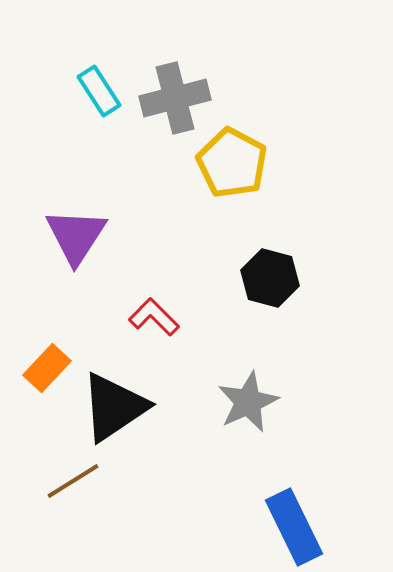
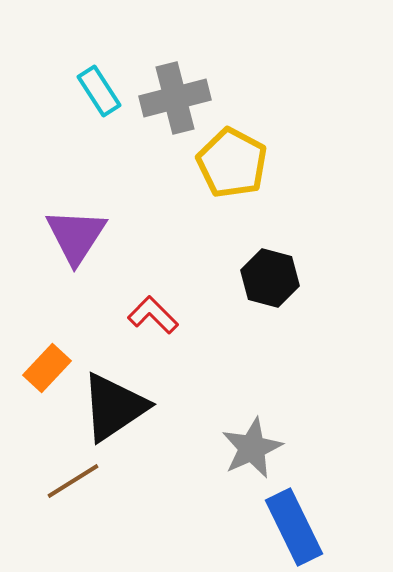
red L-shape: moved 1 px left, 2 px up
gray star: moved 4 px right, 46 px down
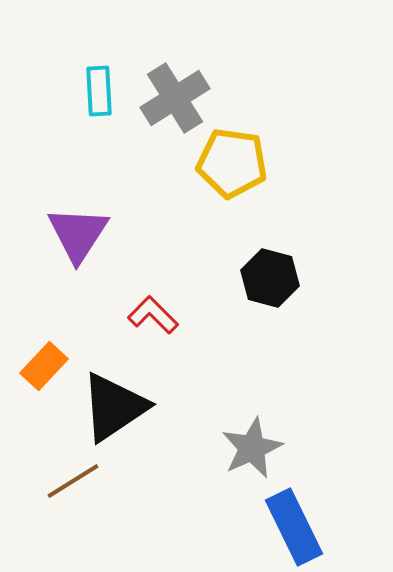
cyan rectangle: rotated 30 degrees clockwise
gray cross: rotated 18 degrees counterclockwise
yellow pentagon: rotated 20 degrees counterclockwise
purple triangle: moved 2 px right, 2 px up
orange rectangle: moved 3 px left, 2 px up
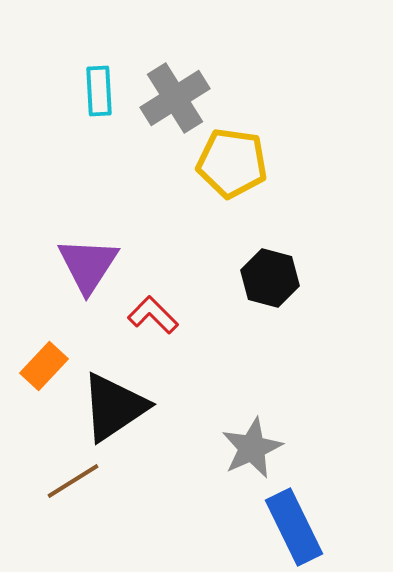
purple triangle: moved 10 px right, 31 px down
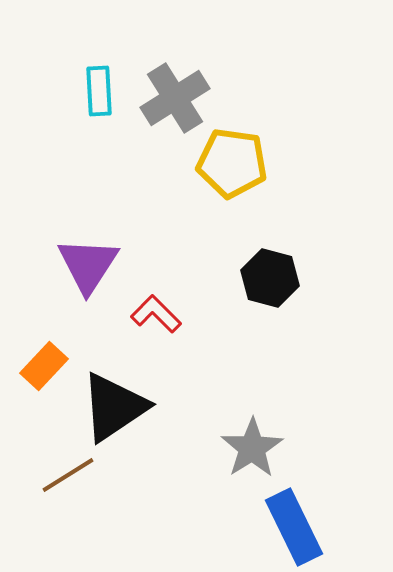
red L-shape: moved 3 px right, 1 px up
gray star: rotated 8 degrees counterclockwise
brown line: moved 5 px left, 6 px up
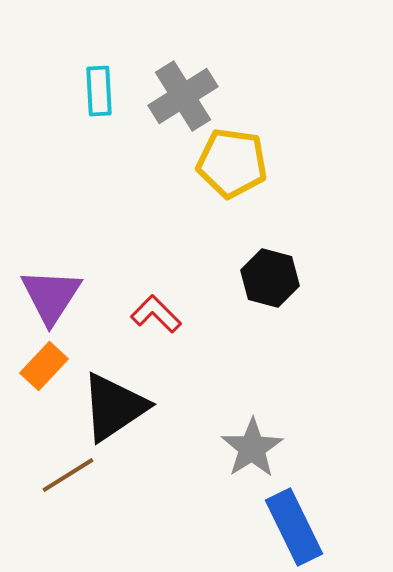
gray cross: moved 8 px right, 2 px up
purple triangle: moved 37 px left, 31 px down
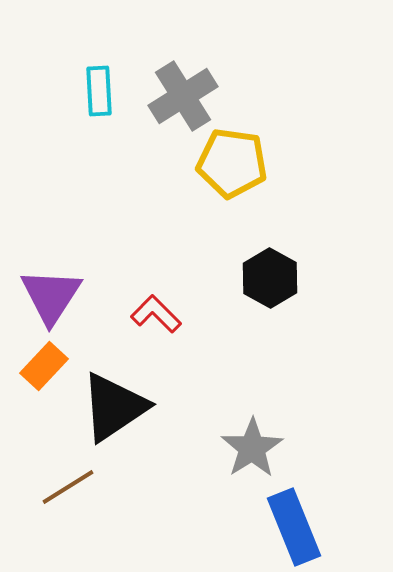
black hexagon: rotated 14 degrees clockwise
brown line: moved 12 px down
blue rectangle: rotated 4 degrees clockwise
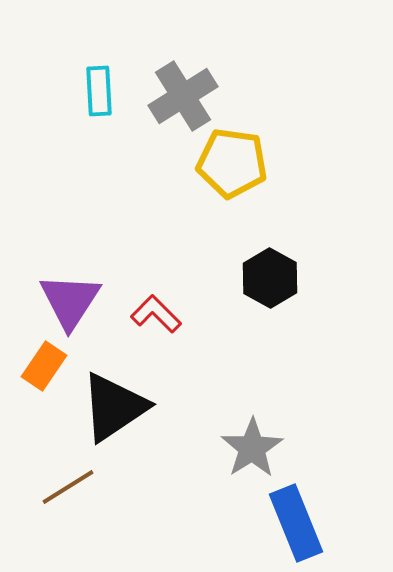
purple triangle: moved 19 px right, 5 px down
orange rectangle: rotated 9 degrees counterclockwise
blue rectangle: moved 2 px right, 4 px up
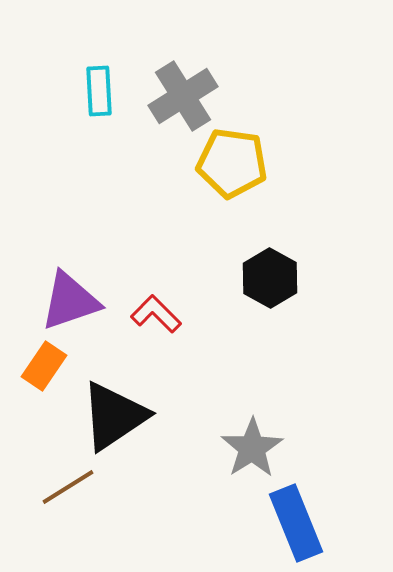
purple triangle: rotated 38 degrees clockwise
black triangle: moved 9 px down
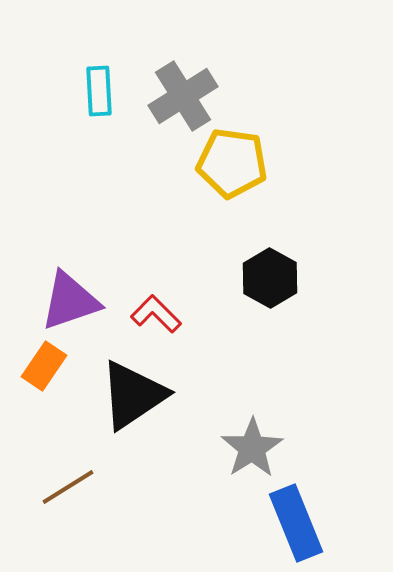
black triangle: moved 19 px right, 21 px up
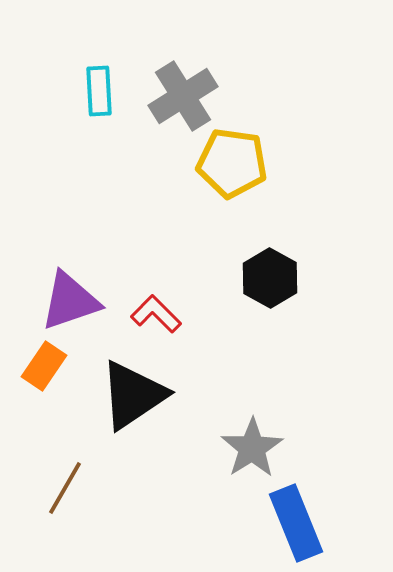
brown line: moved 3 px left, 1 px down; rotated 28 degrees counterclockwise
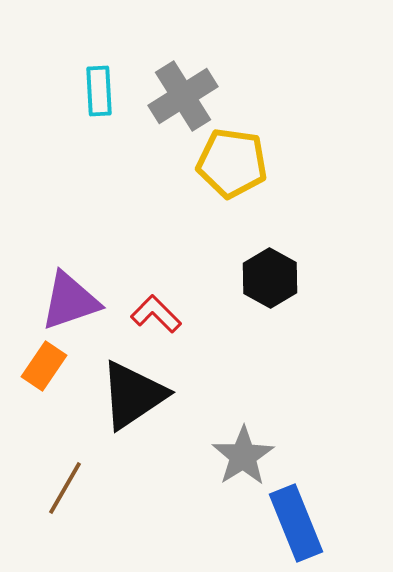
gray star: moved 9 px left, 8 px down
